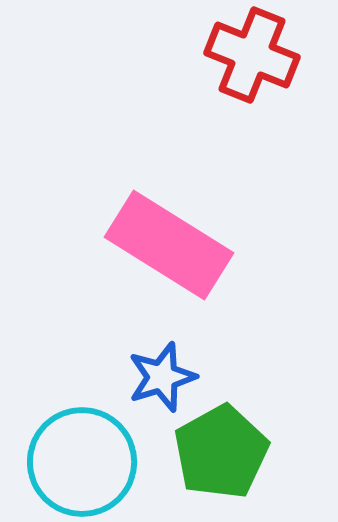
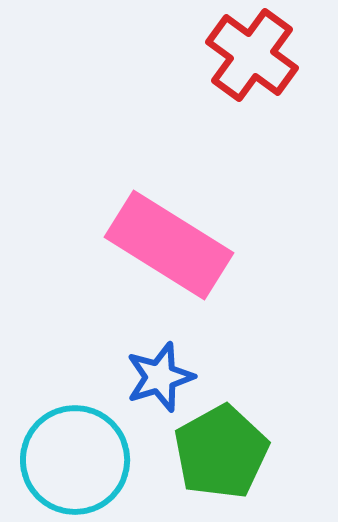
red cross: rotated 14 degrees clockwise
blue star: moved 2 px left
cyan circle: moved 7 px left, 2 px up
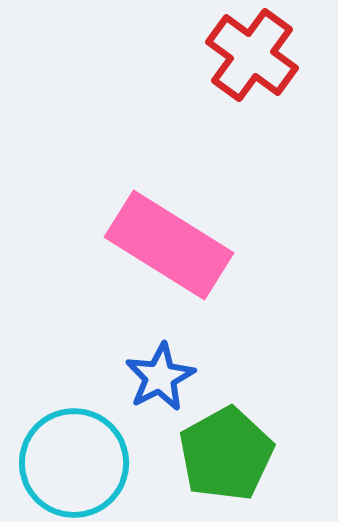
blue star: rotated 10 degrees counterclockwise
green pentagon: moved 5 px right, 2 px down
cyan circle: moved 1 px left, 3 px down
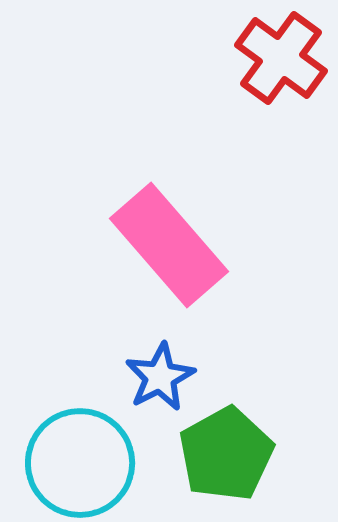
red cross: moved 29 px right, 3 px down
pink rectangle: rotated 17 degrees clockwise
cyan circle: moved 6 px right
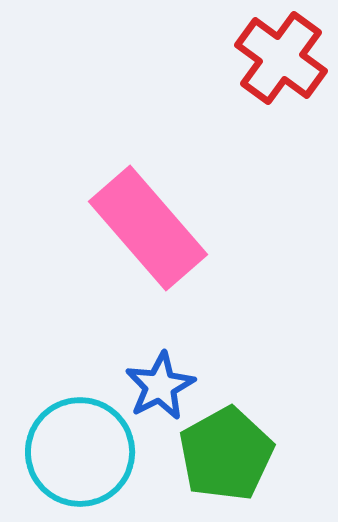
pink rectangle: moved 21 px left, 17 px up
blue star: moved 9 px down
cyan circle: moved 11 px up
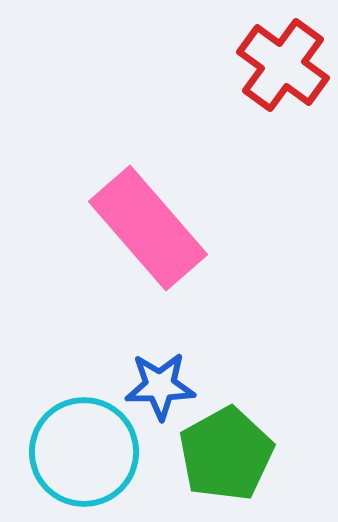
red cross: moved 2 px right, 7 px down
blue star: rotated 26 degrees clockwise
cyan circle: moved 4 px right
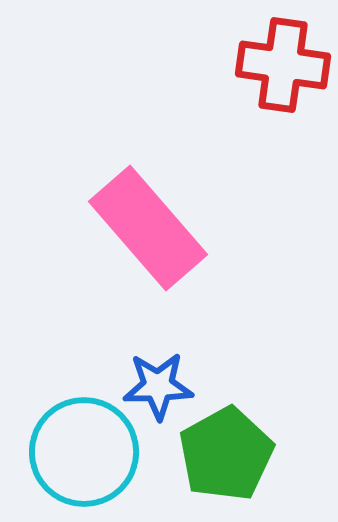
red cross: rotated 28 degrees counterclockwise
blue star: moved 2 px left
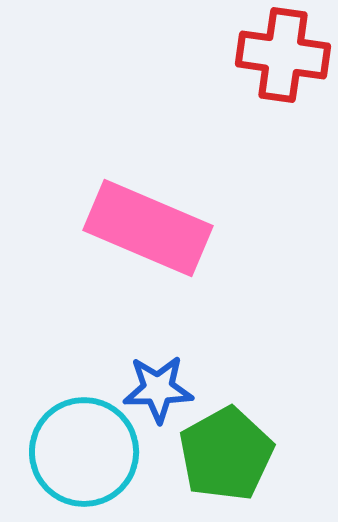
red cross: moved 10 px up
pink rectangle: rotated 26 degrees counterclockwise
blue star: moved 3 px down
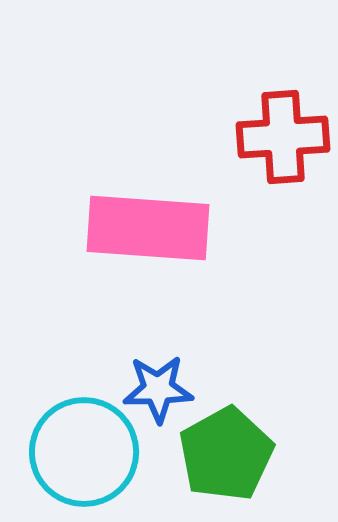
red cross: moved 82 px down; rotated 12 degrees counterclockwise
pink rectangle: rotated 19 degrees counterclockwise
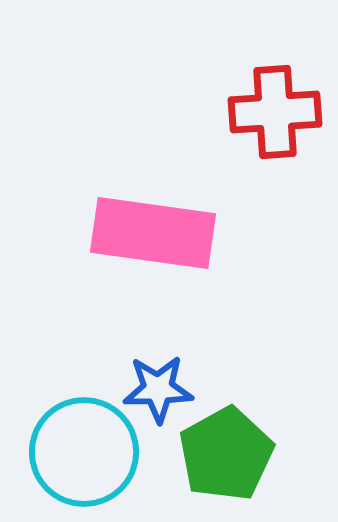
red cross: moved 8 px left, 25 px up
pink rectangle: moved 5 px right, 5 px down; rotated 4 degrees clockwise
